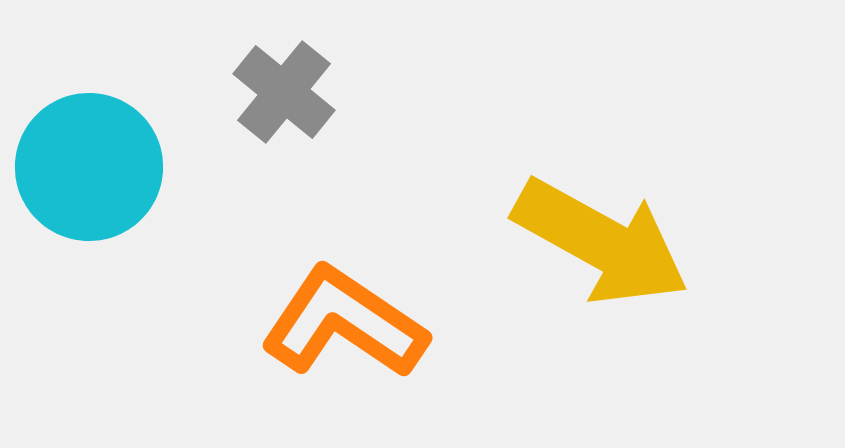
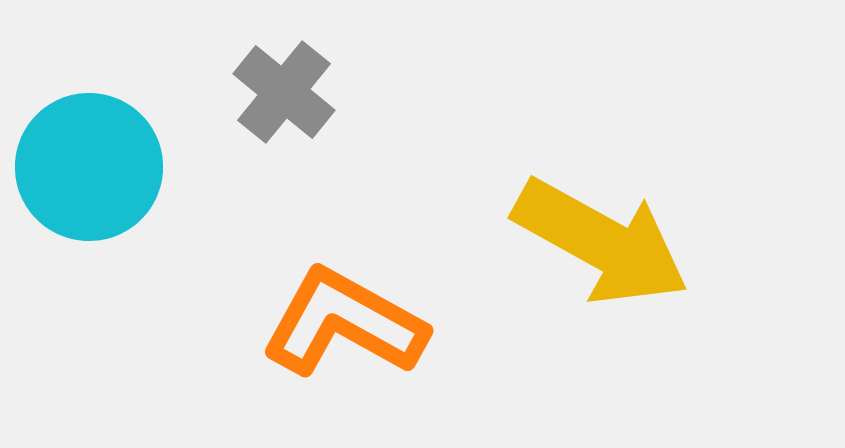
orange L-shape: rotated 5 degrees counterclockwise
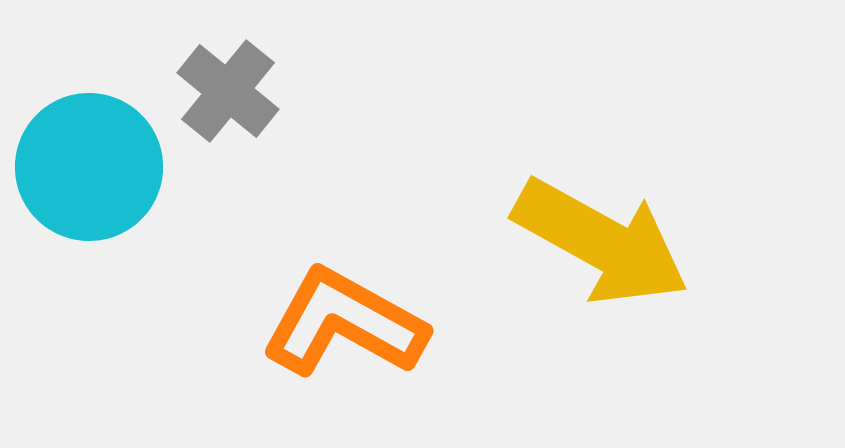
gray cross: moved 56 px left, 1 px up
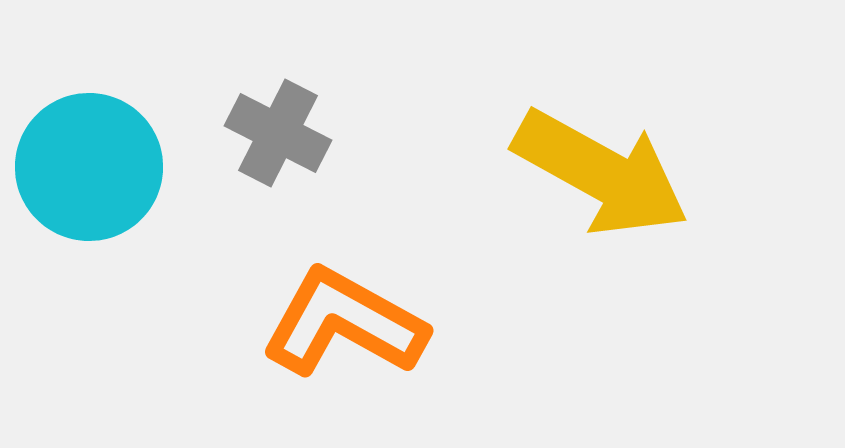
gray cross: moved 50 px right, 42 px down; rotated 12 degrees counterclockwise
yellow arrow: moved 69 px up
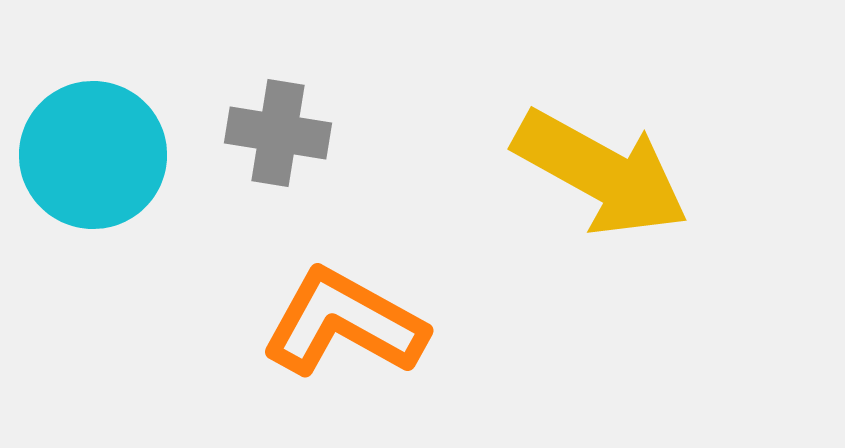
gray cross: rotated 18 degrees counterclockwise
cyan circle: moved 4 px right, 12 px up
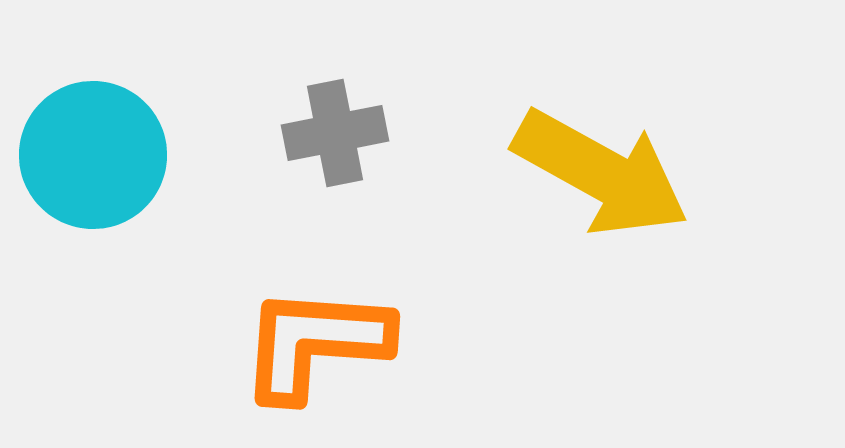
gray cross: moved 57 px right; rotated 20 degrees counterclockwise
orange L-shape: moved 29 px left, 20 px down; rotated 25 degrees counterclockwise
